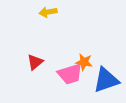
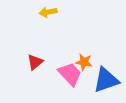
pink trapezoid: rotated 116 degrees counterclockwise
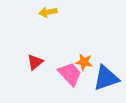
blue triangle: moved 2 px up
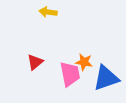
yellow arrow: rotated 18 degrees clockwise
pink trapezoid: rotated 32 degrees clockwise
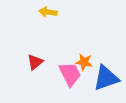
pink trapezoid: rotated 16 degrees counterclockwise
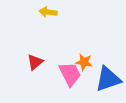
blue triangle: moved 2 px right, 1 px down
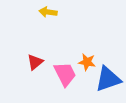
orange star: moved 3 px right
pink trapezoid: moved 5 px left
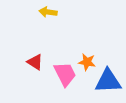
red triangle: rotated 48 degrees counterclockwise
blue triangle: moved 2 px down; rotated 16 degrees clockwise
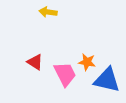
blue triangle: moved 1 px left, 1 px up; rotated 16 degrees clockwise
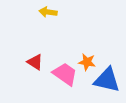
pink trapezoid: rotated 28 degrees counterclockwise
